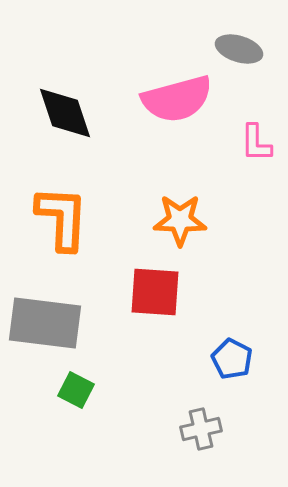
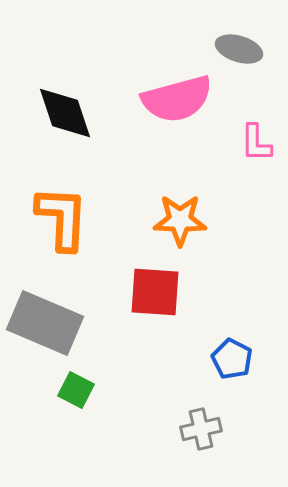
gray rectangle: rotated 16 degrees clockwise
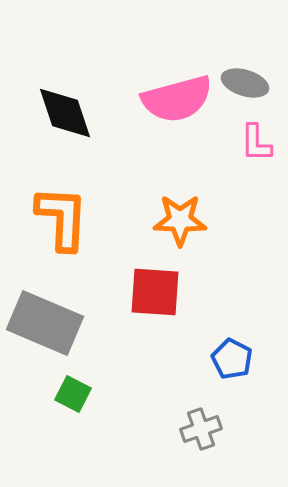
gray ellipse: moved 6 px right, 34 px down
green square: moved 3 px left, 4 px down
gray cross: rotated 6 degrees counterclockwise
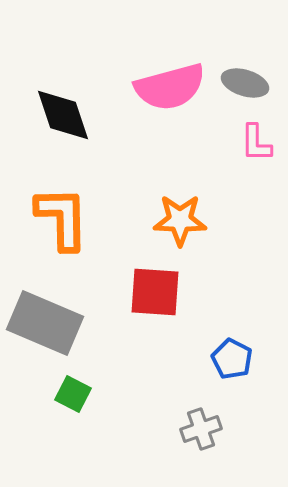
pink semicircle: moved 7 px left, 12 px up
black diamond: moved 2 px left, 2 px down
orange L-shape: rotated 4 degrees counterclockwise
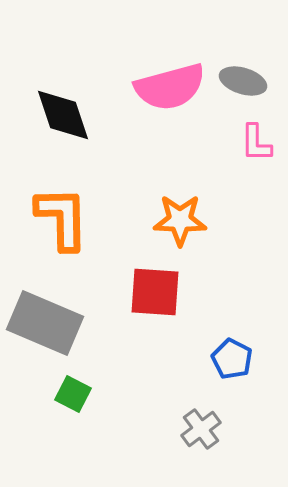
gray ellipse: moved 2 px left, 2 px up
gray cross: rotated 18 degrees counterclockwise
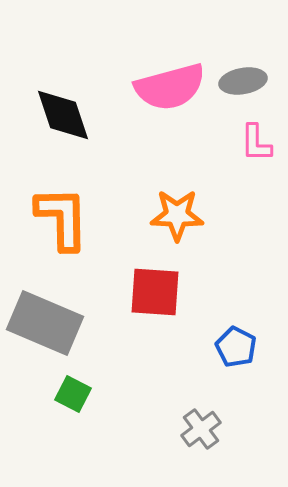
gray ellipse: rotated 27 degrees counterclockwise
orange star: moved 3 px left, 5 px up
blue pentagon: moved 4 px right, 12 px up
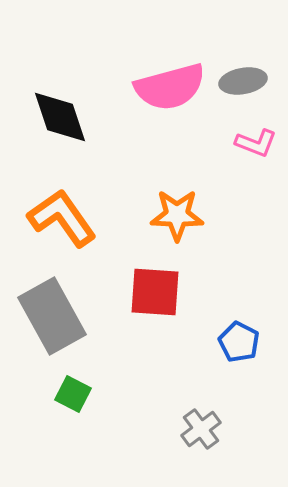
black diamond: moved 3 px left, 2 px down
pink L-shape: rotated 69 degrees counterclockwise
orange L-shape: rotated 34 degrees counterclockwise
gray rectangle: moved 7 px right, 7 px up; rotated 38 degrees clockwise
blue pentagon: moved 3 px right, 5 px up
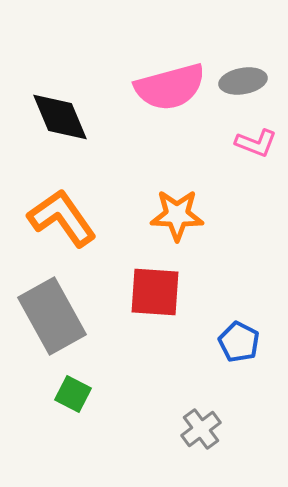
black diamond: rotated 4 degrees counterclockwise
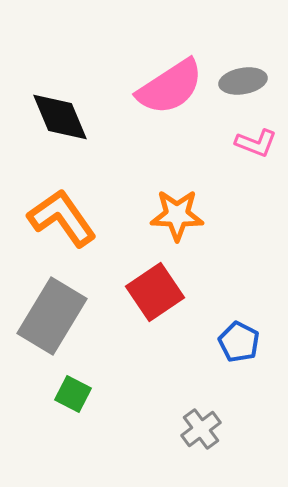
pink semicircle: rotated 18 degrees counterclockwise
red square: rotated 38 degrees counterclockwise
gray rectangle: rotated 60 degrees clockwise
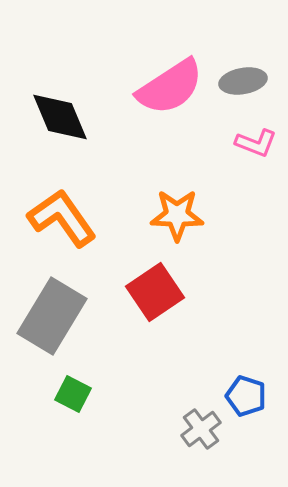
blue pentagon: moved 7 px right, 54 px down; rotated 9 degrees counterclockwise
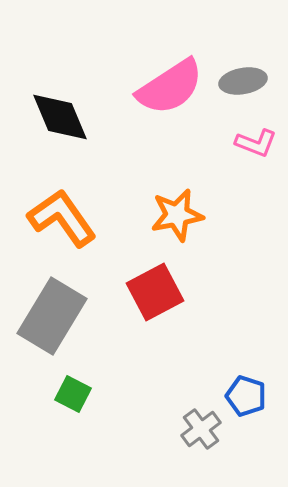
orange star: rotated 12 degrees counterclockwise
red square: rotated 6 degrees clockwise
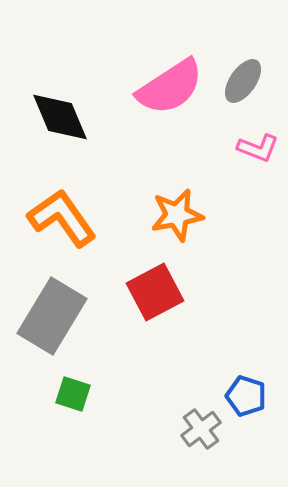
gray ellipse: rotated 45 degrees counterclockwise
pink L-shape: moved 2 px right, 5 px down
green square: rotated 9 degrees counterclockwise
